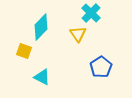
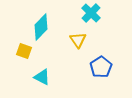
yellow triangle: moved 6 px down
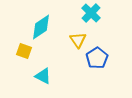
cyan diamond: rotated 12 degrees clockwise
blue pentagon: moved 4 px left, 9 px up
cyan triangle: moved 1 px right, 1 px up
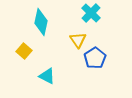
cyan diamond: moved 5 px up; rotated 44 degrees counterclockwise
yellow square: rotated 21 degrees clockwise
blue pentagon: moved 2 px left
cyan triangle: moved 4 px right
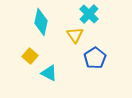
cyan cross: moved 2 px left, 1 px down
yellow triangle: moved 3 px left, 5 px up
yellow square: moved 6 px right, 5 px down
cyan triangle: moved 2 px right, 3 px up
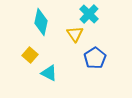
yellow triangle: moved 1 px up
yellow square: moved 1 px up
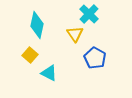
cyan diamond: moved 4 px left, 3 px down
blue pentagon: rotated 10 degrees counterclockwise
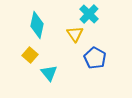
cyan triangle: rotated 24 degrees clockwise
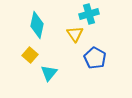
cyan cross: rotated 30 degrees clockwise
cyan triangle: rotated 18 degrees clockwise
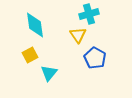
cyan diamond: moved 2 px left; rotated 20 degrees counterclockwise
yellow triangle: moved 3 px right, 1 px down
yellow square: rotated 21 degrees clockwise
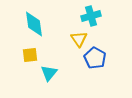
cyan cross: moved 2 px right, 2 px down
cyan diamond: moved 1 px left, 1 px up
yellow triangle: moved 1 px right, 4 px down
yellow square: rotated 21 degrees clockwise
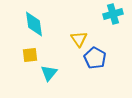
cyan cross: moved 22 px right, 2 px up
